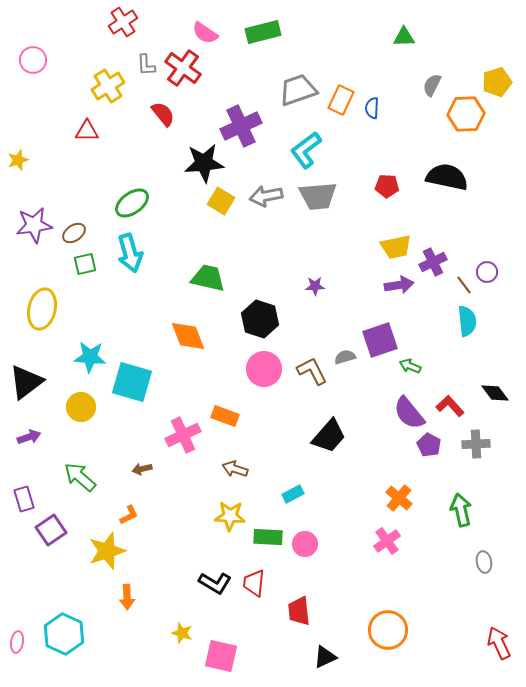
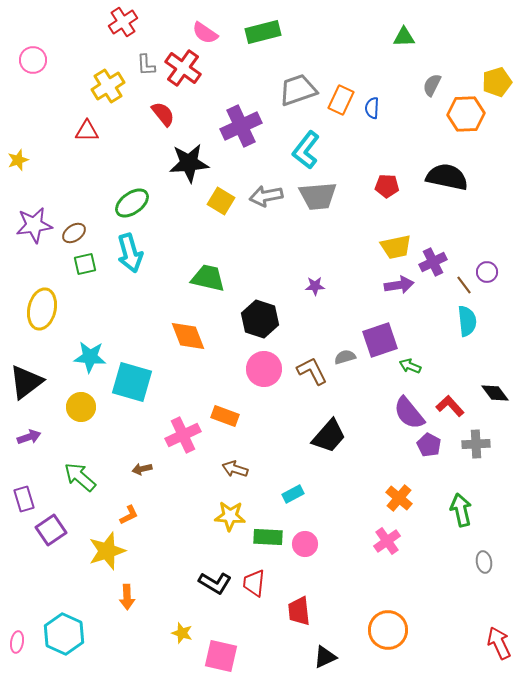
cyan L-shape at (306, 150): rotated 15 degrees counterclockwise
black star at (204, 163): moved 15 px left
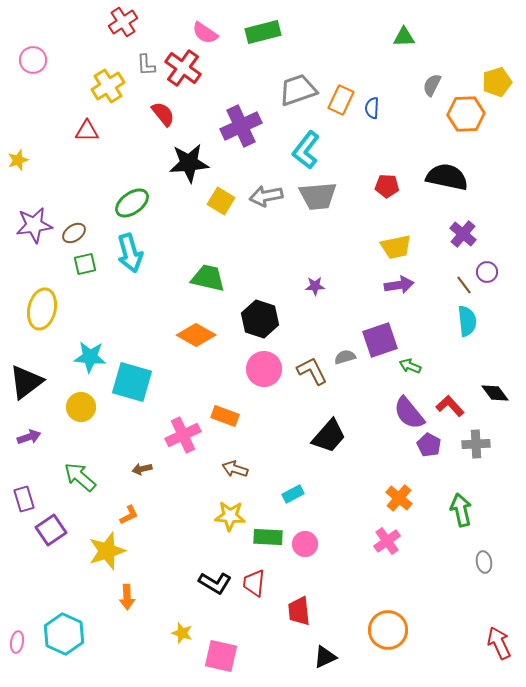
purple cross at (433, 262): moved 30 px right, 28 px up; rotated 24 degrees counterclockwise
orange diamond at (188, 336): moved 8 px right, 1 px up; rotated 39 degrees counterclockwise
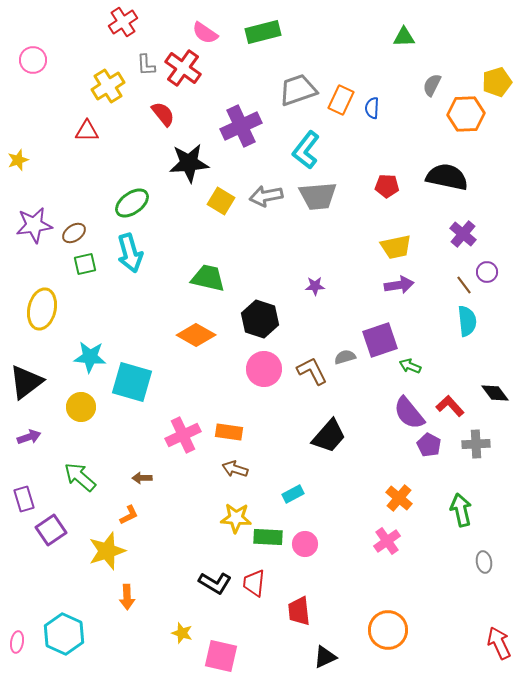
orange rectangle at (225, 416): moved 4 px right, 16 px down; rotated 12 degrees counterclockwise
brown arrow at (142, 469): moved 9 px down; rotated 12 degrees clockwise
yellow star at (230, 516): moved 6 px right, 2 px down
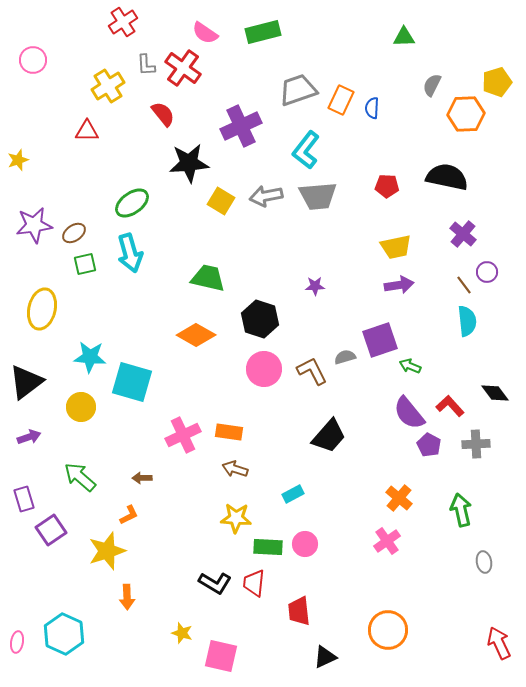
green rectangle at (268, 537): moved 10 px down
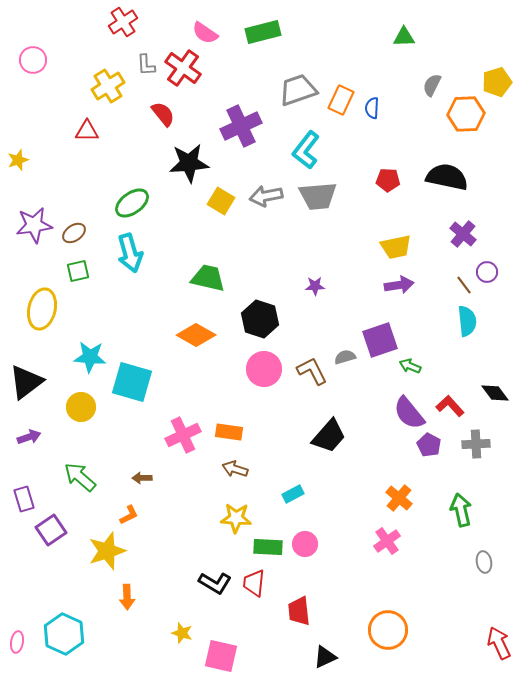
red pentagon at (387, 186): moved 1 px right, 6 px up
green square at (85, 264): moved 7 px left, 7 px down
